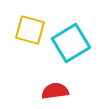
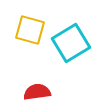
red semicircle: moved 18 px left, 1 px down
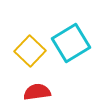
yellow square: moved 21 px down; rotated 28 degrees clockwise
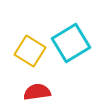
yellow square: rotated 12 degrees counterclockwise
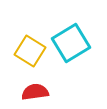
red semicircle: moved 2 px left
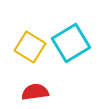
yellow square: moved 4 px up
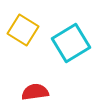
yellow square: moved 7 px left, 17 px up
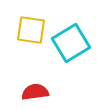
yellow square: moved 8 px right; rotated 24 degrees counterclockwise
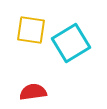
red semicircle: moved 2 px left
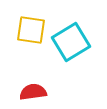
cyan square: moved 1 px up
